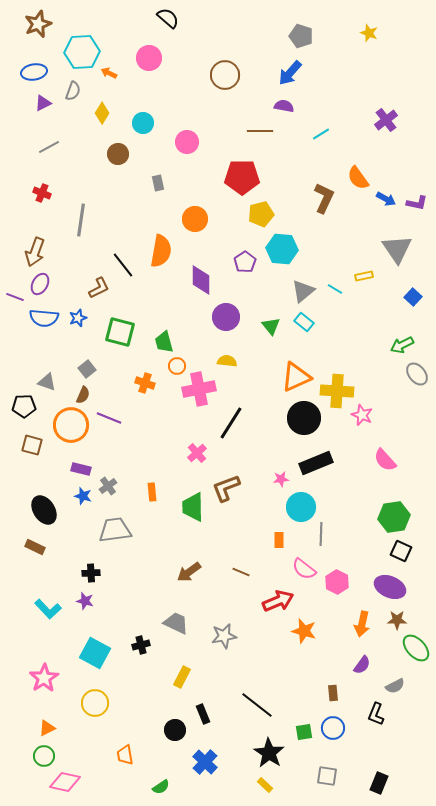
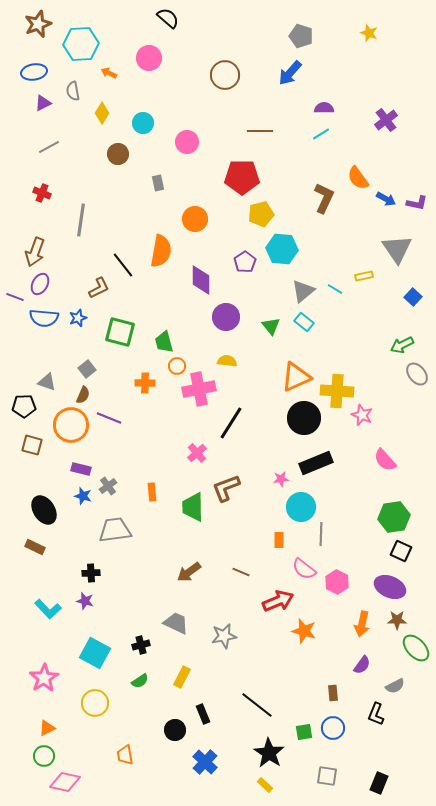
cyan hexagon at (82, 52): moved 1 px left, 8 px up
gray semicircle at (73, 91): rotated 150 degrees clockwise
purple semicircle at (284, 106): moved 40 px right, 2 px down; rotated 12 degrees counterclockwise
orange cross at (145, 383): rotated 18 degrees counterclockwise
green semicircle at (161, 787): moved 21 px left, 106 px up
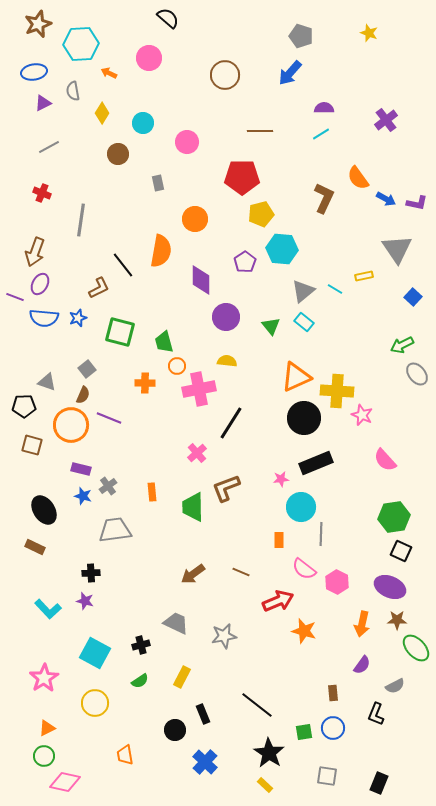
brown arrow at (189, 572): moved 4 px right, 2 px down
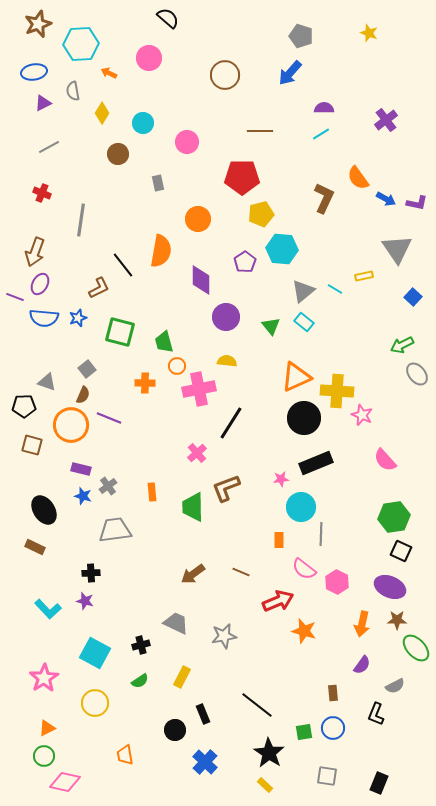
orange circle at (195, 219): moved 3 px right
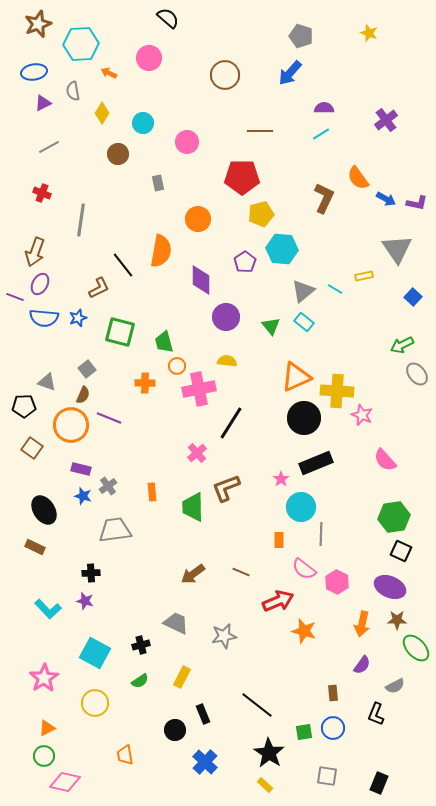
brown square at (32, 445): moved 3 px down; rotated 20 degrees clockwise
pink star at (281, 479): rotated 28 degrees counterclockwise
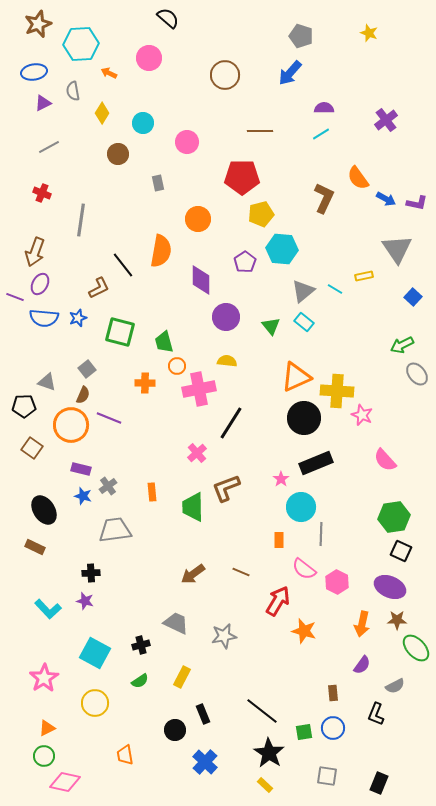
red arrow at (278, 601): rotated 36 degrees counterclockwise
black line at (257, 705): moved 5 px right, 6 px down
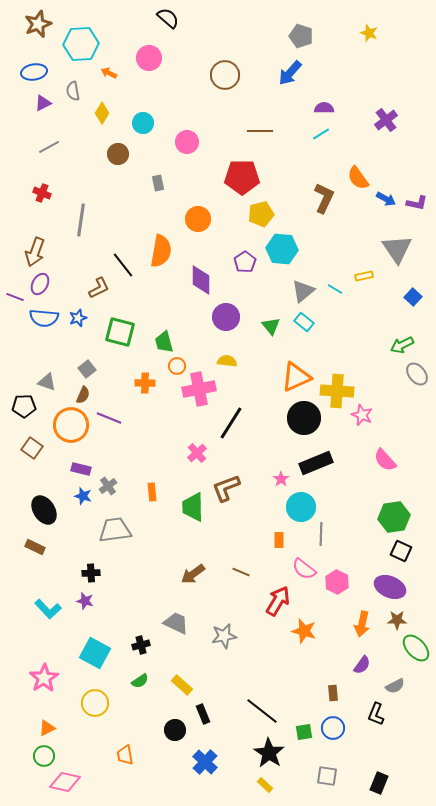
yellow rectangle at (182, 677): moved 8 px down; rotated 75 degrees counterclockwise
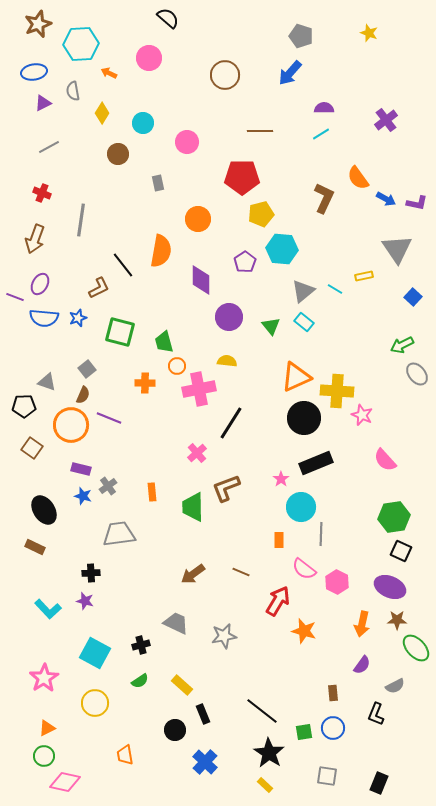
brown arrow at (35, 252): moved 13 px up
purple circle at (226, 317): moved 3 px right
gray trapezoid at (115, 530): moved 4 px right, 4 px down
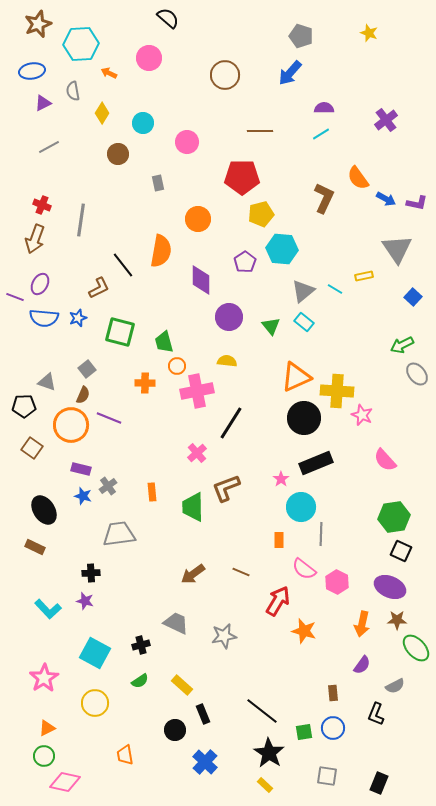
blue ellipse at (34, 72): moved 2 px left, 1 px up
red cross at (42, 193): moved 12 px down
pink cross at (199, 389): moved 2 px left, 2 px down
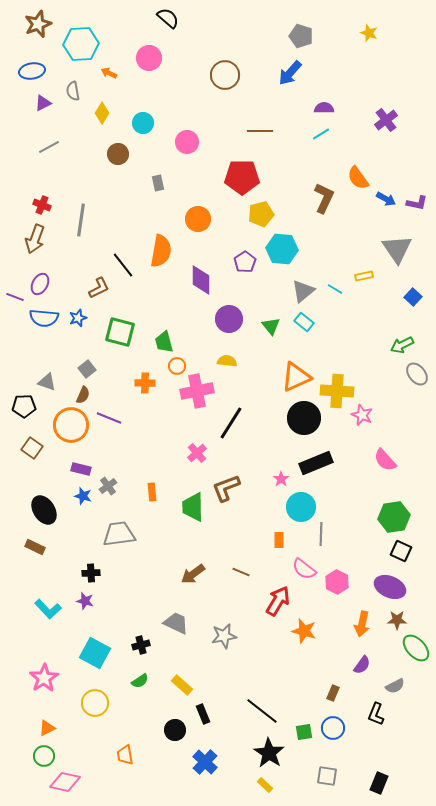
purple circle at (229, 317): moved 2 px down
brown rectangle at (333, 693): rotated 28 degrees clockwise
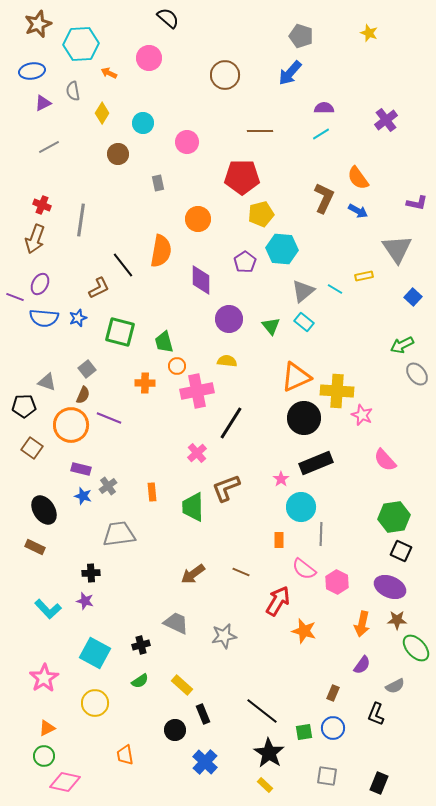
blue arrow at (386, 199): moved 28 px left, 12 px down
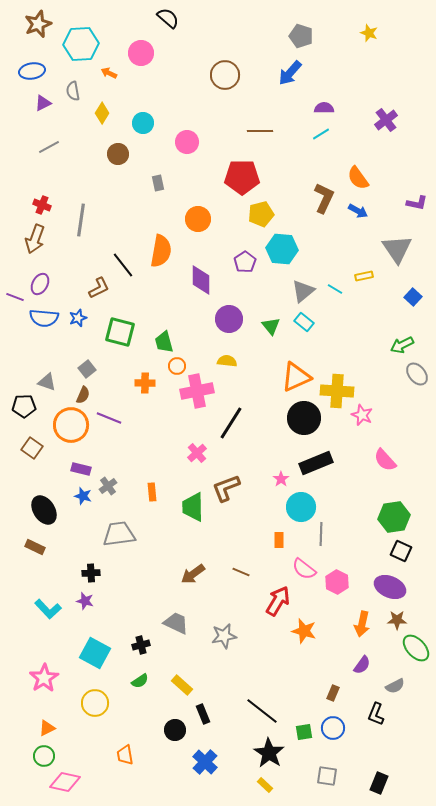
pink circle at (149, 58): moved 8 px left, 5 px up
